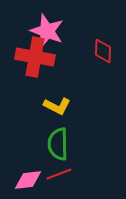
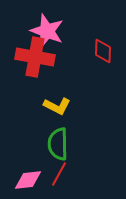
red line: rotated 40 degrees counterclockwise
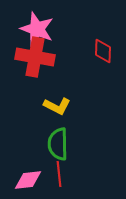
pink star: moved 10 px left, 2 px up
red line: rotated 35 degrees counterclockwise
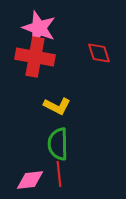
pink star: moved 2 px right, 1 px up
red diamond: moved 4 px left, 2 px down; rotated 20 degrees counterclockwise
pink diamond: moved 2 px right
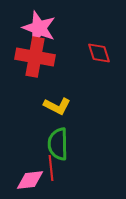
red line: moved 8 px left, 6 px up
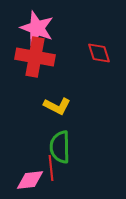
pink star: moved 2 px left
green semicircle: moved 2 px right, 3 px down
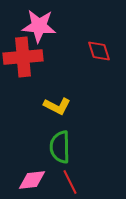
pink star: moved 2 px right, 2 px up; rotated 16 degrees counterclockwise
red diamond: moved 2 px up
red cross: moved 12 px left; rotated 15 degrees counterclockwise
red line: moved 19 px right, 14 px down; rotated 20 degrees counterclockwise
pink diamond: moved 2 px right
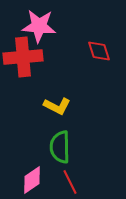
pink diamond: rotated 28 degrees counterclockwise
